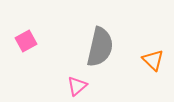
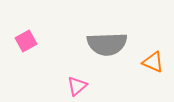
gray semicircle: moved 7 px right, 3 px up; rotated 75 degrees clockwise
orange triangle: moved 2 px down; rotated 20 degrees counterclockwise
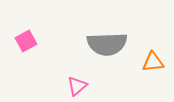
orange triangle: rotated 30 degrees counterclockwise
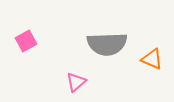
orange triangle: moved 1 px left, 3 px up; rotated 30 degrees clockwise
pink triangle: moved 1 px left, 4 px up
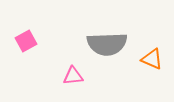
pink triangle: moved 3 px left, 6 px up; rotated 35 degrees clockwise
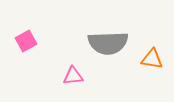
gray semicircle: moved 1 px right, 1 px up
orange triangle: rotated 15 degrees counterclockwise
